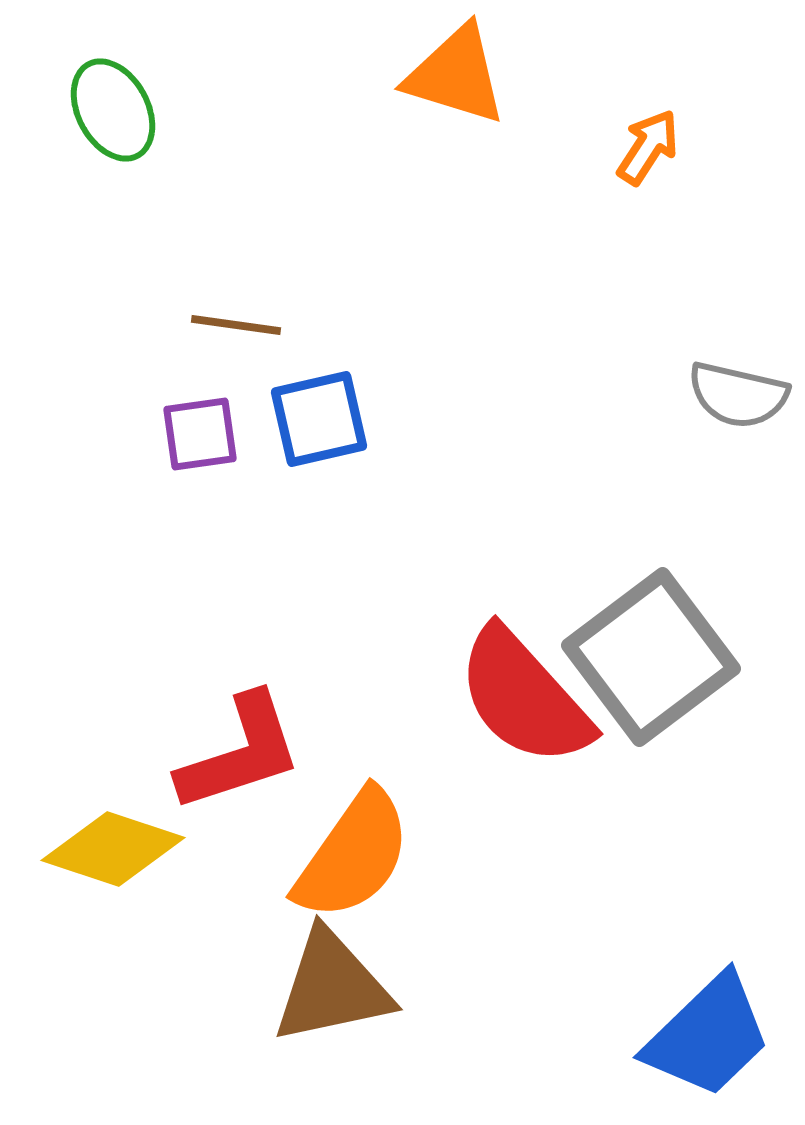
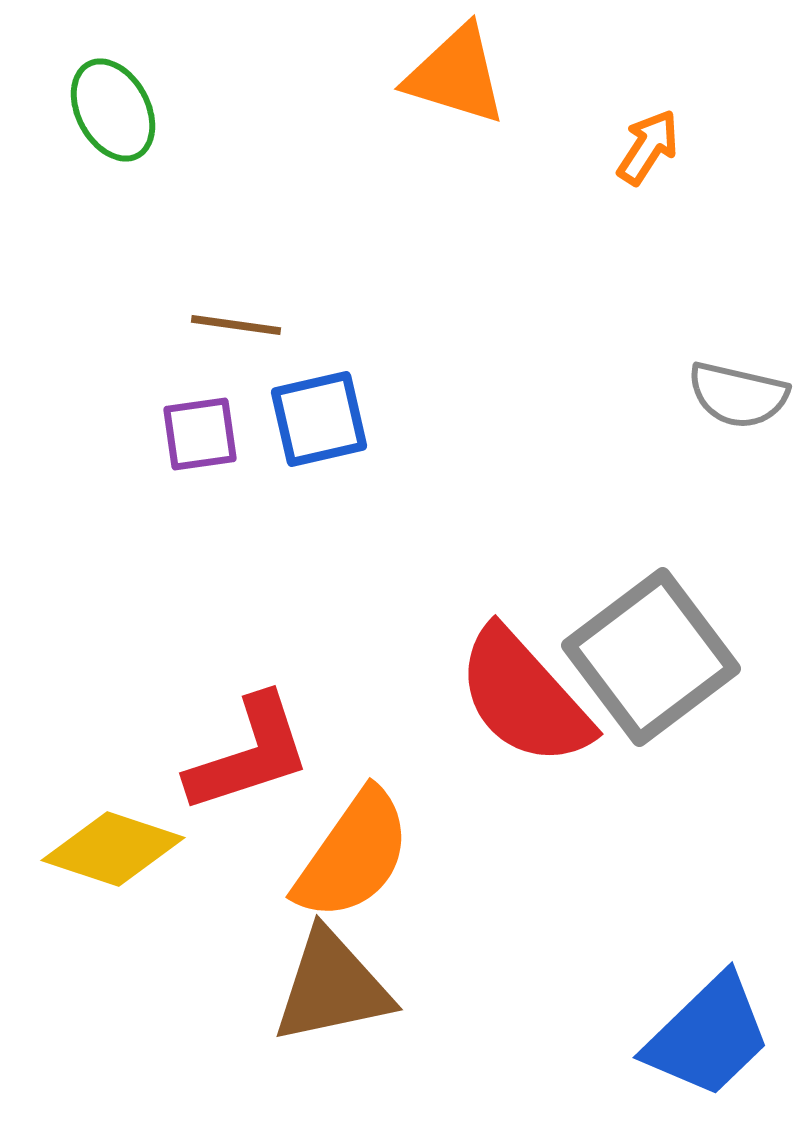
red L-shape: moved 9 px right, 1 px down
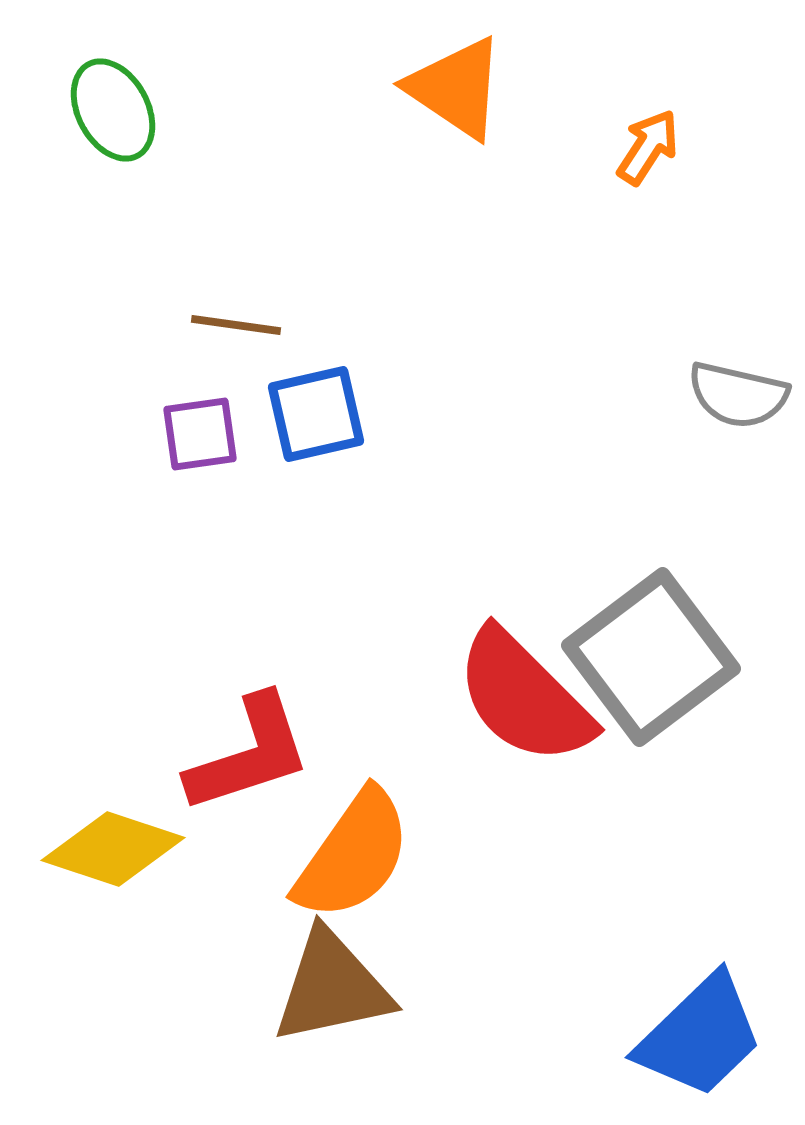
orange triangle: moved 13 px down; rotated 17 degrees clockwise
blue square: moved 3 px left, 5 px up
red semicircle: rotated 3 degrees counterclockwise
blue trapezoid: moved 8 px left
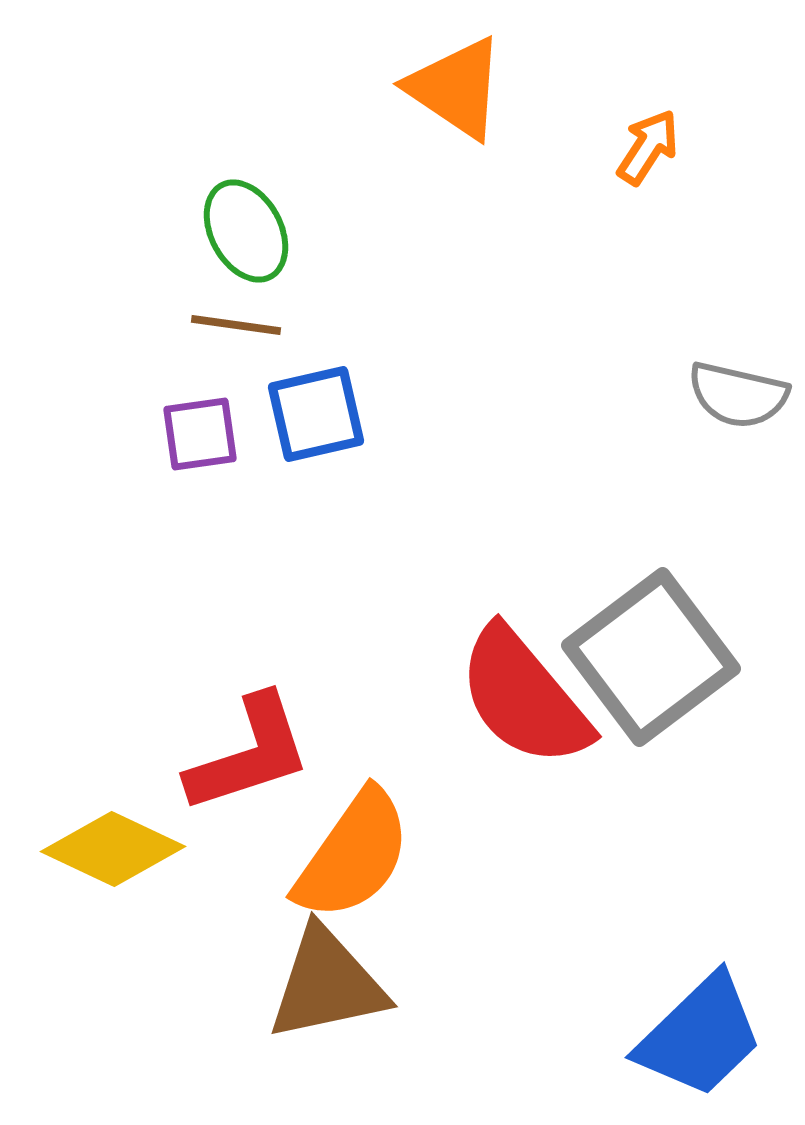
green ellipse: moved 133 px right, 121 px down
red semicircle: rotated 5 degrees clockwise
yellow diamond: rotated 7 degrees clockwise
brown triangle: moved 5 px left, 3 px up
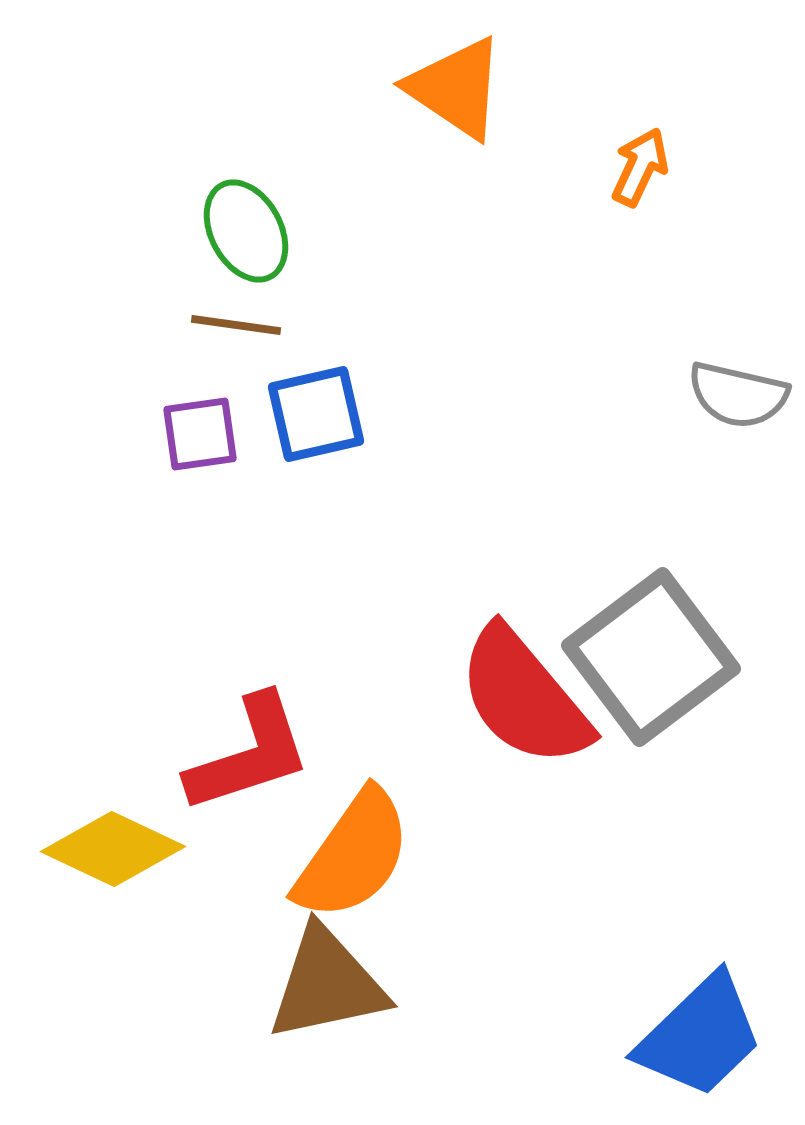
orange arrow: moved 8 px left, 20 px down; rotated 8 degrees counterclockwise
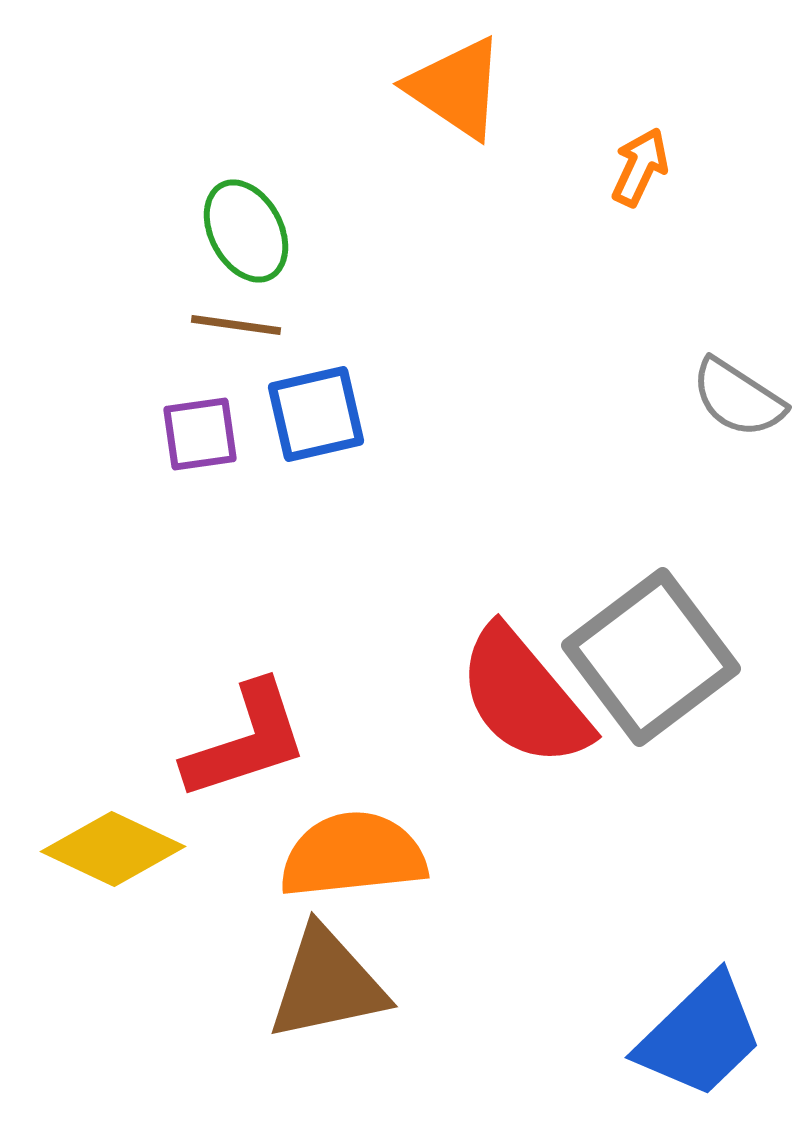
gray semicircle: moved 3 px down; rotated 20 degrees clockwise
red L-shape: moved 3 px left, 13 px up
orange semicircle: rotated 131 degrees counterclockwise
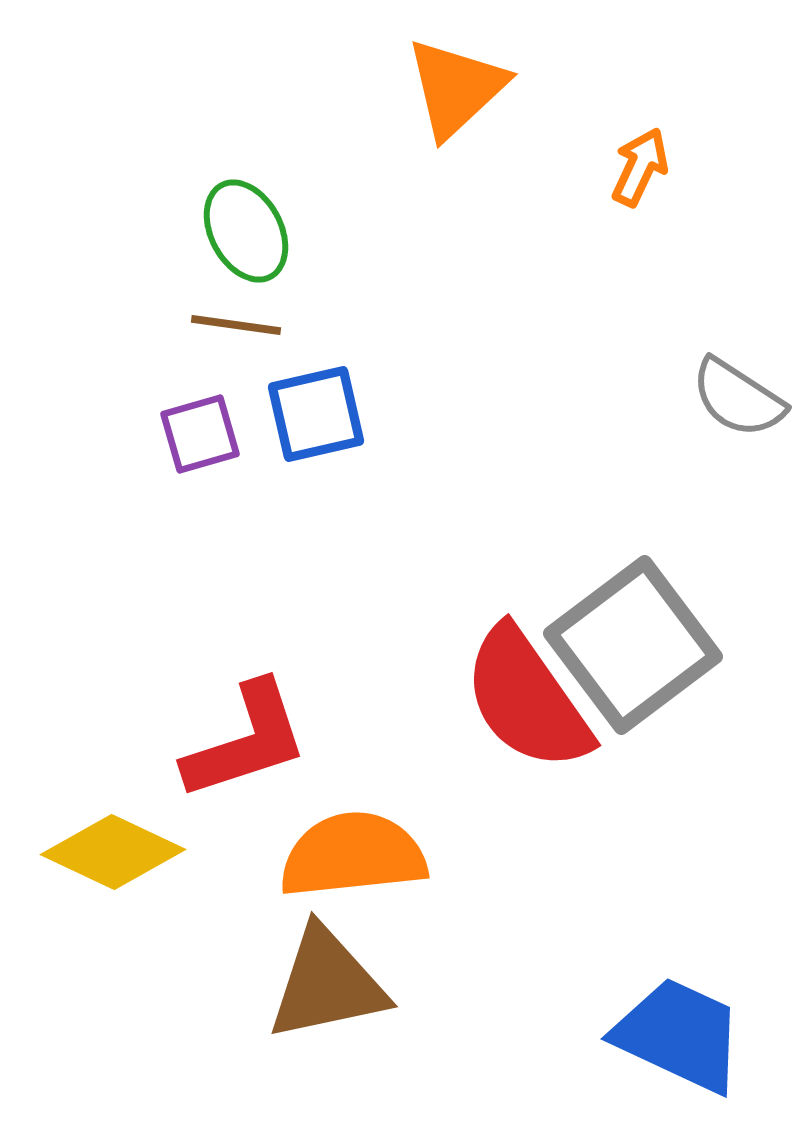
orange triangle: rotated 43 degrees clockwise
purple square: rotated 8 degrees counterclockwise
gray square: moved 18 px left, 12 px up
red semicircle: moved 3 px right, 2 px down; rotated 5 degrees clockwise
yellow diamond: moved 3 px down
blue trapezoid: moved 21 px left, 1 px up; rotated 111 degrees counterclockwise
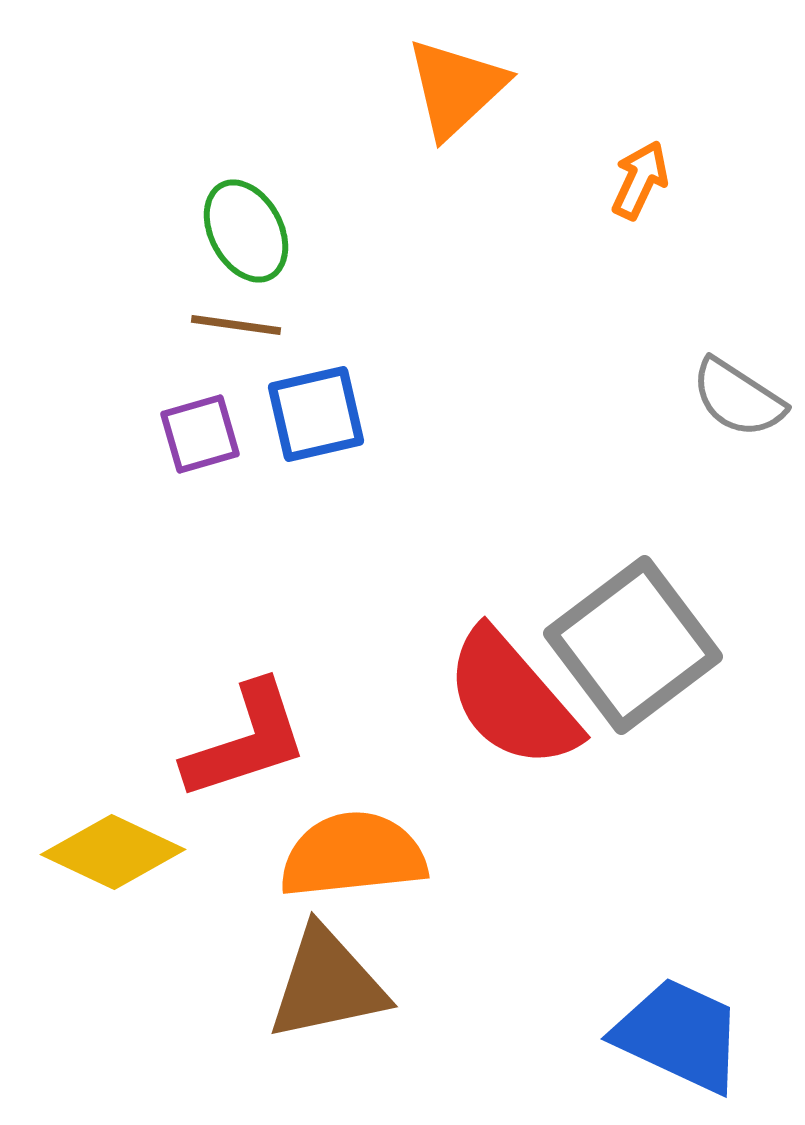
orange arrow: moved 13 px down
red semicircle: moved 15 px left; rotated 6 degrees counterclockwise
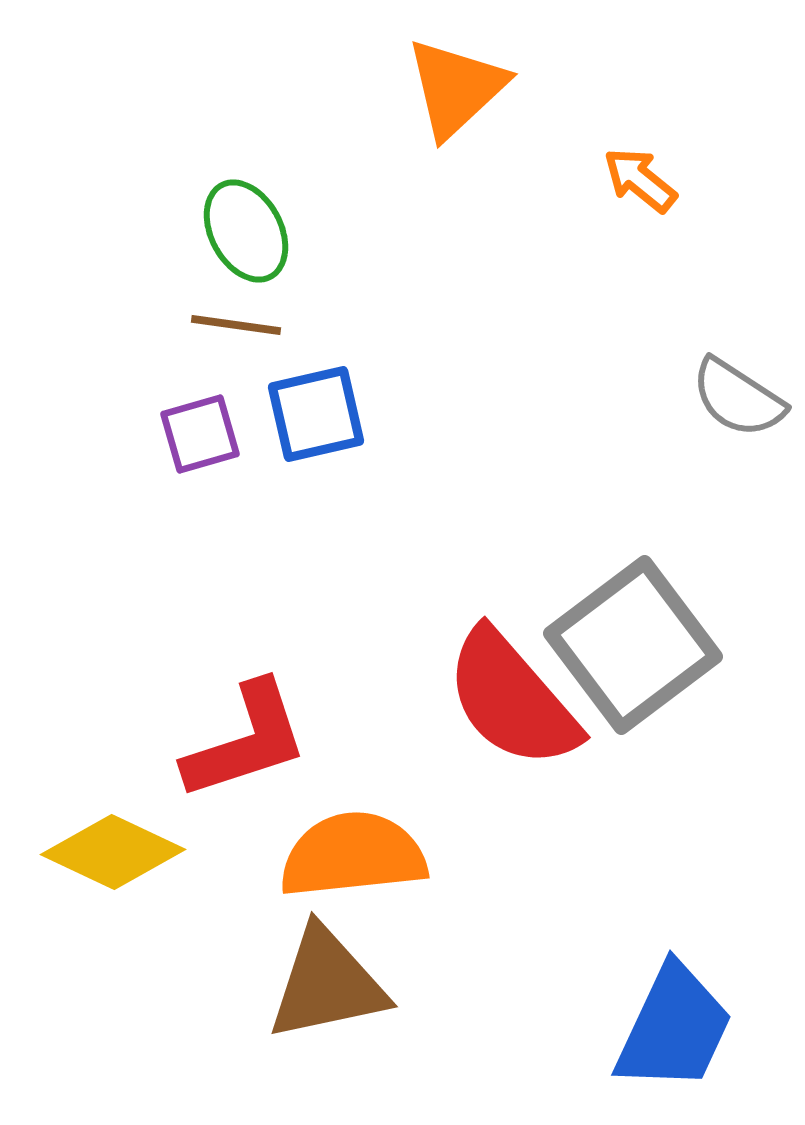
orange arrow: rotated 76 degrees counterclockwise
blue trapezoid: moved 5 px left, 7 px up; rotated 90 degrees clockwise
